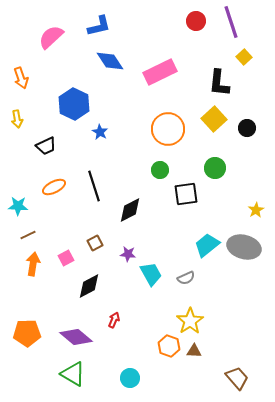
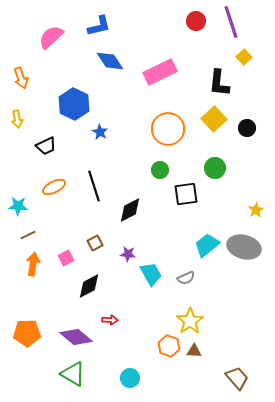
red arrow at (114, 320): moved 4 px left; rotated 70 degrees clockwise
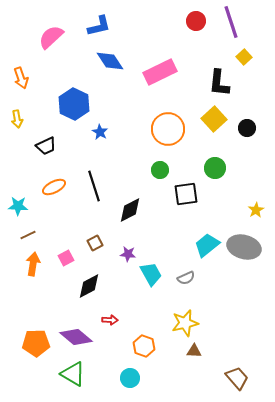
yellow star at (190, 321): moved 5 px left, 2 px down; rotated 20 degrees clockwise
orange pentagon at (27, 333): moved 9 px right, 10 px down
orange hexagon at (169, 346): moved 25 px left
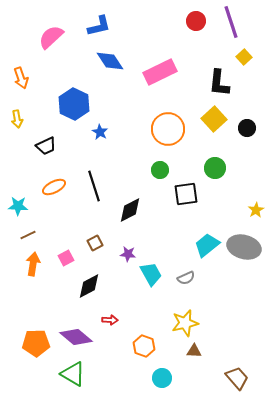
cyan circle at (130, 378): moved 32 px right
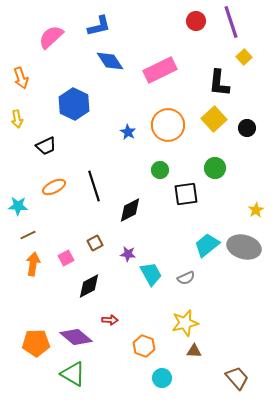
pink rectangle at (160, 72): moved 2 px up
orange circle at (168, 129): moved 4 px up
blue star at (100, 132): moved 28 px right
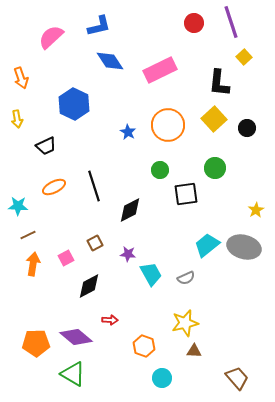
red circle at (196, 21): moved 2 px left, 2 px down
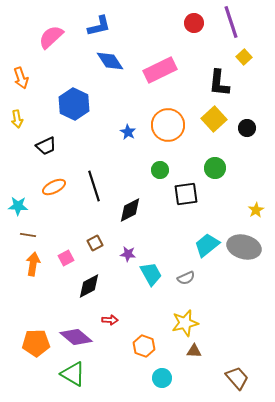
brown line at (28, 235): rotated 35 degrees clockwise
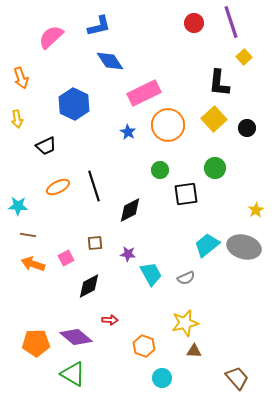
pink rectangle at (160, 70): moved 16 px left, 23 px down
orange ellipse at (54, 187): moved 4 px right
brown square at (95, 243): rotated 21 degrees clockwise
orange arrow at (33, 264): rotated 80 degrees counterclockwise
